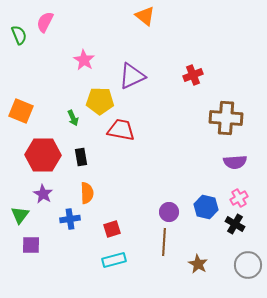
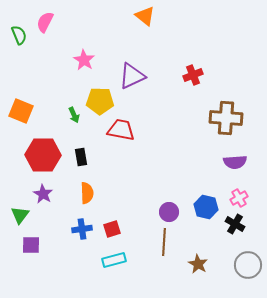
green arrow: moved 1 px right, 3 px up
blue cross: moved 12 px right, 10 px down
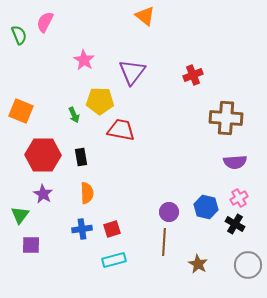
purple triangle: moved 4 px up; rotated 28 degrees counterclockwise
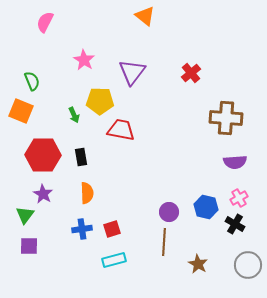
green semicircle: moved 13 px right, 46 px down
red cross: moved 2 px left, 2 px up; rotated 18 degrees counterclockwise
green triangle: moved 5 px right
purple square: moved 2 px left, 1 px down
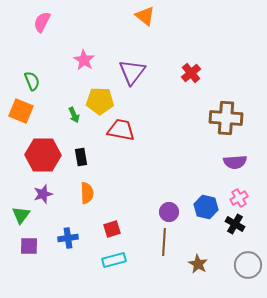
pink semicircle: moved 3 px left
purple star: rotated 24 degrees clockwise
green triangle: moved 4 px left
blue cross: moved 14 px left, 9 px down
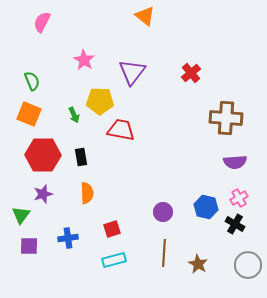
orange square: moved 8 px right, 3 px down
purple circle: moved 6 px left
brown line: moved 11 px down
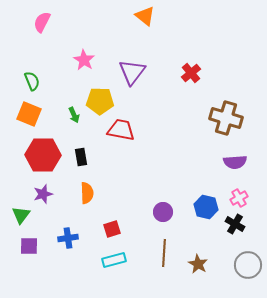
brown cross: rotated 12 degrees clockwise
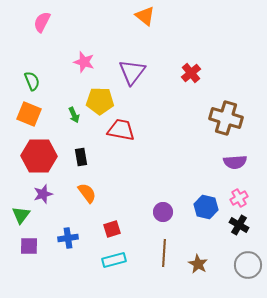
pink star: moved 2 px down; rotated 15 degrees counterclockwise
red hexagon: moved 4 px left, 1 px down
orange semicircle: rotated 35 degrees counterclockwise
black cross: moved 4 px right, 1 px down
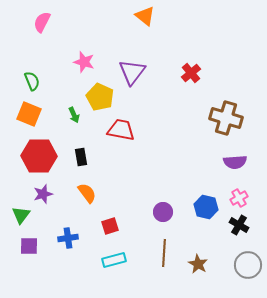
yellow pentagon: moved 4 px up; rotated 24 degrees clockwise
red square: moved 2 px left, 3 px up
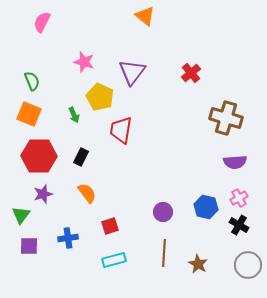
red trapezoid: rotated 92 degrees counterclockwise
black rectangle: rotated 36 degrees clockwise
